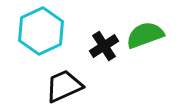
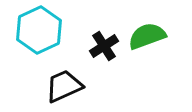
cyan hexagon: moved 2 px left, 1 px up
green semicircle: moved 2 px right, 1 px down
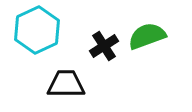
cyan hexagon: moved 2 px left
black trapezoid: moved 2 px right, 2 px up; rotated 24 degrees clockwise
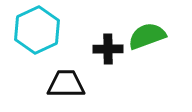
black cross: moved 4 px right, 3 px down; rotated 32 degrees clockwise
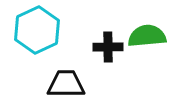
green semicircle: rotated 15 degrees clockwise
black cross: moved 2 px up
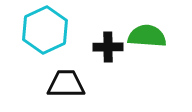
cyan hexagon: moved 8 px right
green semicircle: rotated 9 degrees clockwise
